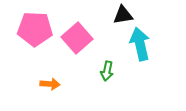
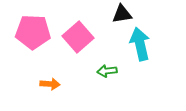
black triangle: moved 1 px left, 1 px up
pink pentagon: moved 2 px left, 3 px down
pink square: moved 1 px right, 1 px up
green arrow: rotated 72 degrees clockwise
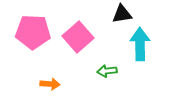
cyan arrow: rotated 12 degrees clockwise
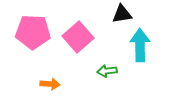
cyan arrow: moved 1 px down
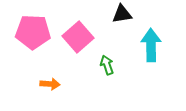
cyan arrow: moved 11 px right
green arrow: moved 6 px up; rotated 78 degrees clockwise
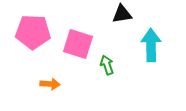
pink square: moved 7 px down; rotated 32 degrees counterclockwise
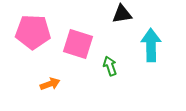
green arrow: moved 3 px right, 1 px down
orange arrow: rotated 24 degrees counterclockwise
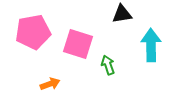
pink pentagon: rotated 12 degrees counterclockwise
green arrow: moved 2 px left, 1 px up
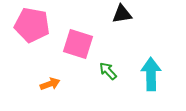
pink pentagon: moved 1 px left, 7 px up; rotated 20 degrees clockwise
cyan arrow: moved 29 px down
green arrow: moved 6 px down; rotated 24 degrees counterclockwise
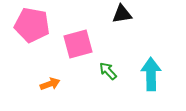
pink square: rotated 32 degrees counterclockwise
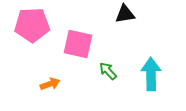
black triangle: moved 3 px right
pink pentagon: rotated 12 degrees counterclockwise
pink square: rotated 28 degrees clockwise
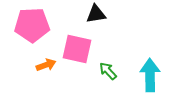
black triangle: moved 29 px left
pink square: moved 1 px left, 5 px down
cyan arrow: moved 1 px left, 1 px down
orange arrow: moved 4 px left, 19 px up
